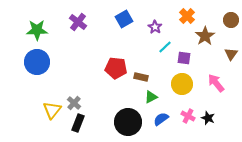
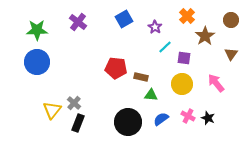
green triangle: moved 2 px up; rotated 32 degrees clockwise
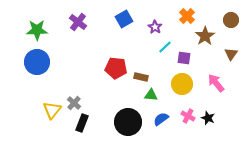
black rectangle: moved 4 px right
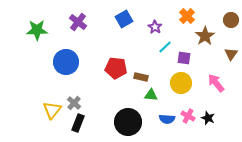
blue circle: moved 29 px right
yellow circle: moved 1 px left, 1 px up
blue semicircle: moved 6 px right; rotated 140 degrees counterclockwise
black rectangle: moved 4 px left
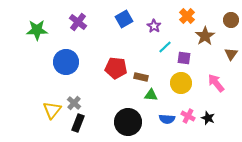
purple star: moved 1 px left, 1 px up
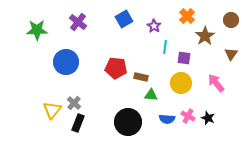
cyan line: rotated 40 degrees counterclockwise
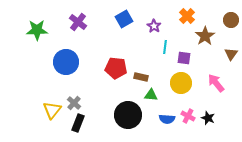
black circle: moved 7 px up
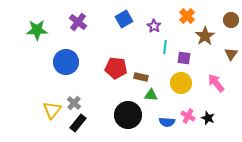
blue semicircle: moved 3 px down
black rectangle: rotated 18 degrees clockwise
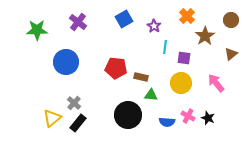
brown triangle: rotated 16 degrees clockwise
yellow triangle: moved 8 px down; rotated 12 degrees clockwise
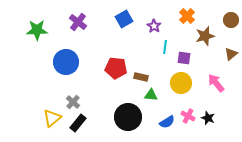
brown star: rotated 18 degrees clockwise
gray cross: moved 1 px left, 1 px up
black circle: moved 2 px down
blue semicircle: rotated 35 degrees counterclockwise
